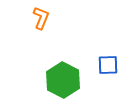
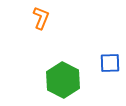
blue square: moved 2 px right, 2 px up
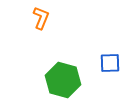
green hexagon: rotated 12 degrees counterclockwise
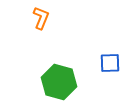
green hexagon: moved 4 px left, 2 px down
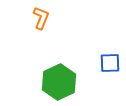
green hexagon: rotated 20 degrees clockwise
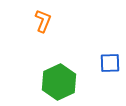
orange L-shape: moved 2 px right, 3 px down
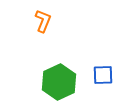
blue square: moved 7 px left, 12 px down
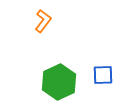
orange L-shape: rotated 15 degrees clockwise
